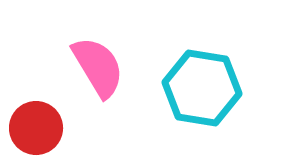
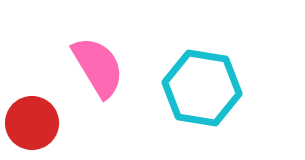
red circle: moved 4 px left, 5 px up
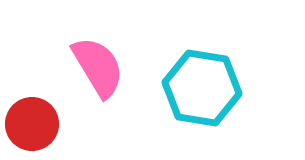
red circle: moved 1 px down
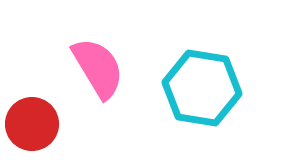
pink semicircle: moved 1 px down
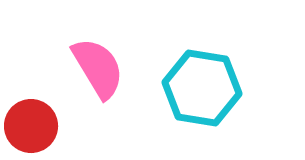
red circle: moved 1 px left, 2 px down
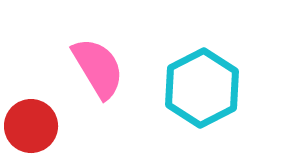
cyan hexagon: rotated 24 degrees clockwise
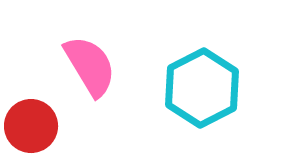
pink semicircle: moved 8 px left, 2 px up
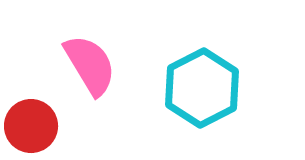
pink semicircle: moved 1 px up
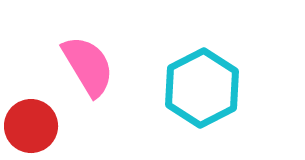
pink semicircle: moved 2 px left, 1 px down
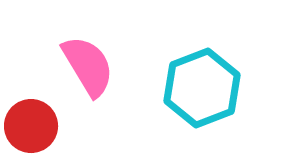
cyan hexagon: rotated 6 degrees clockwise
